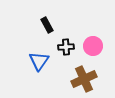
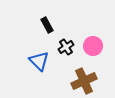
black cross: rotated 28 degrees counterclockwise
blue triangle: rotated 20 degrees counterclockwise
brown cross: moved 2 px down
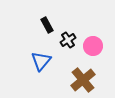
black cross: moved 2 px right, 7 px up
blue triangle: moved 2 px right; rotated 25 degrees clockwise
brown cross: moved 1 px left, 1 px up; rotated 15 degrees counterclockwise
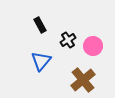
black rectangle: moved 7 px left
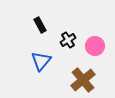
pink circle: moved 2 px right
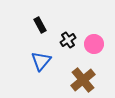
pink circle: moved 1 px left, 2 px up
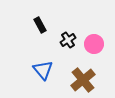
blue triangle: moved 2 px right, 9 px down; rotated 20 degrees counterclockwise
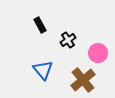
pink circle: moved 4 px right, 9 px down
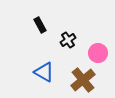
blue triangle: moved 1 px right, 2 px down; rotated 20 degrees counterclockwise
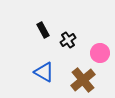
black rectangle: moved 3 px right, 5 px down
pink circle: moved 2 px right
